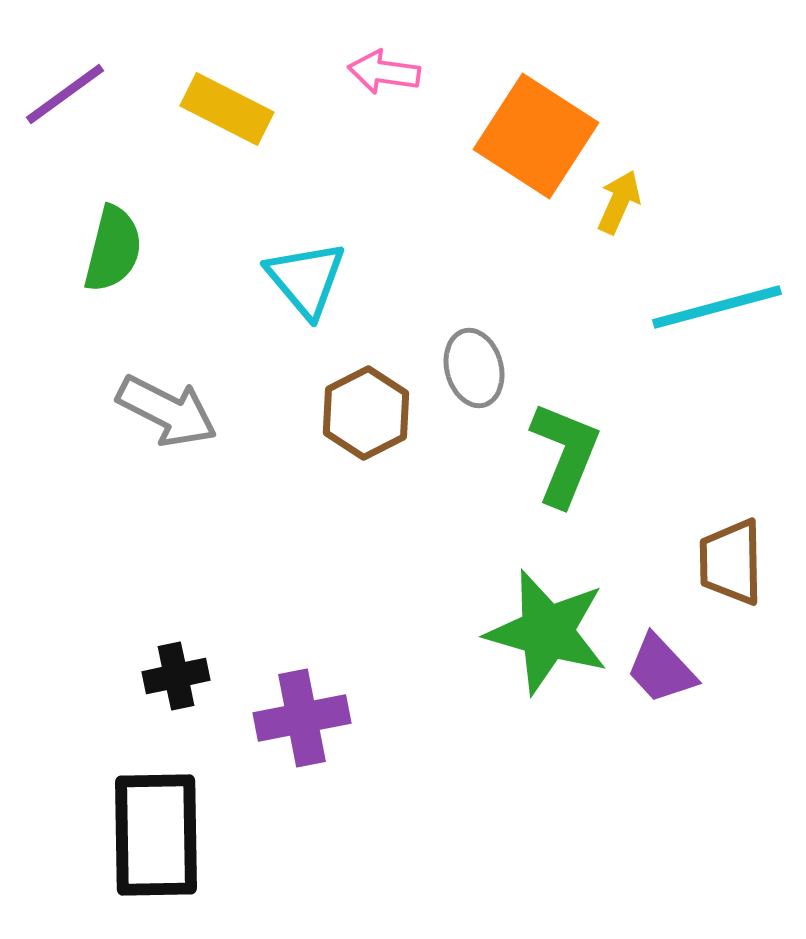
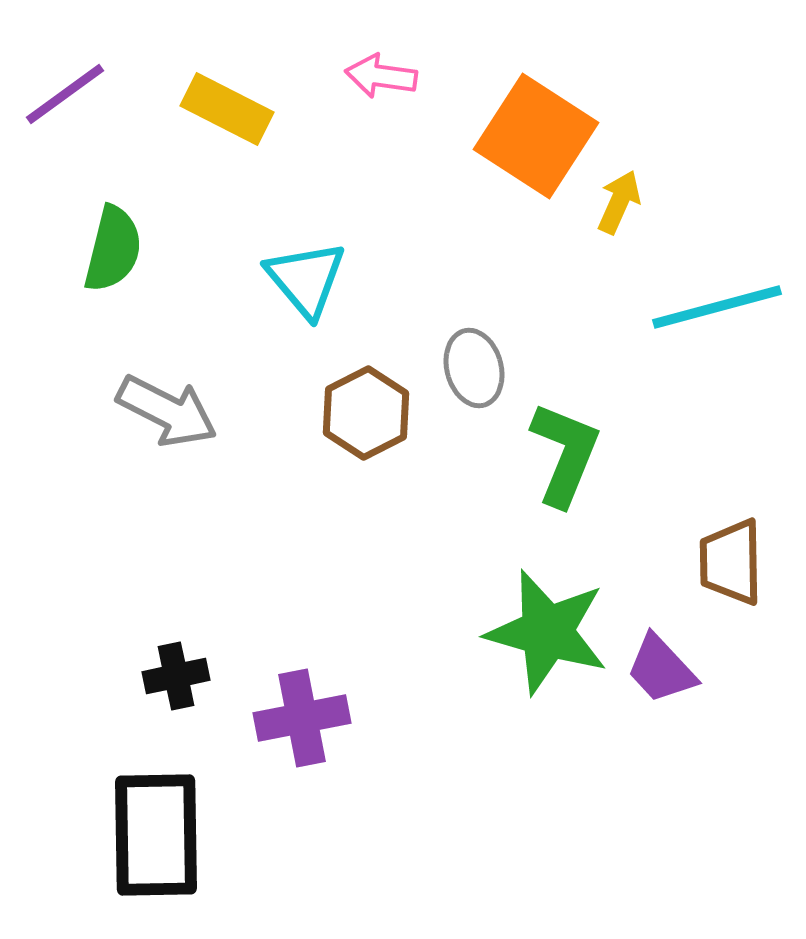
pink arrow: moved 3 px left, 4 px down
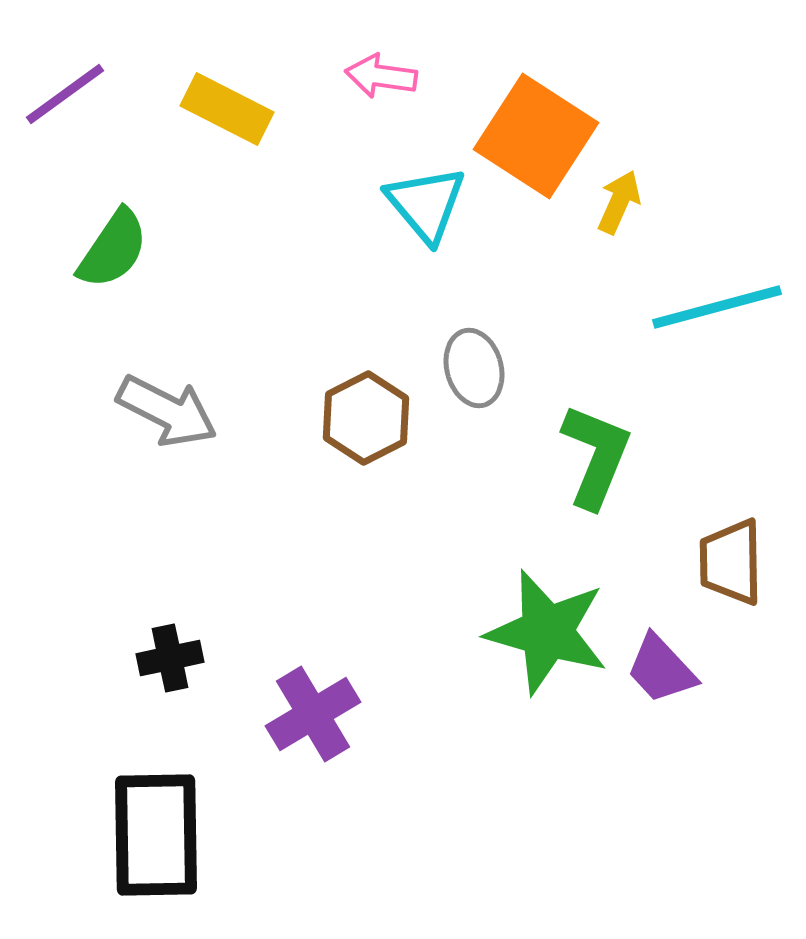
green semicircle: rotated 20 degrees clockwise
cyan triangle: moved 120 px right, 75 px up
brown hexagon: moved 5 px down
green L-shape: moved 31 px right, 2 px down
black cross: moved 6 px left, 18 px up
purple cross: moved 11 px right, 4 px up; rotated 20 degrees counterclockwise
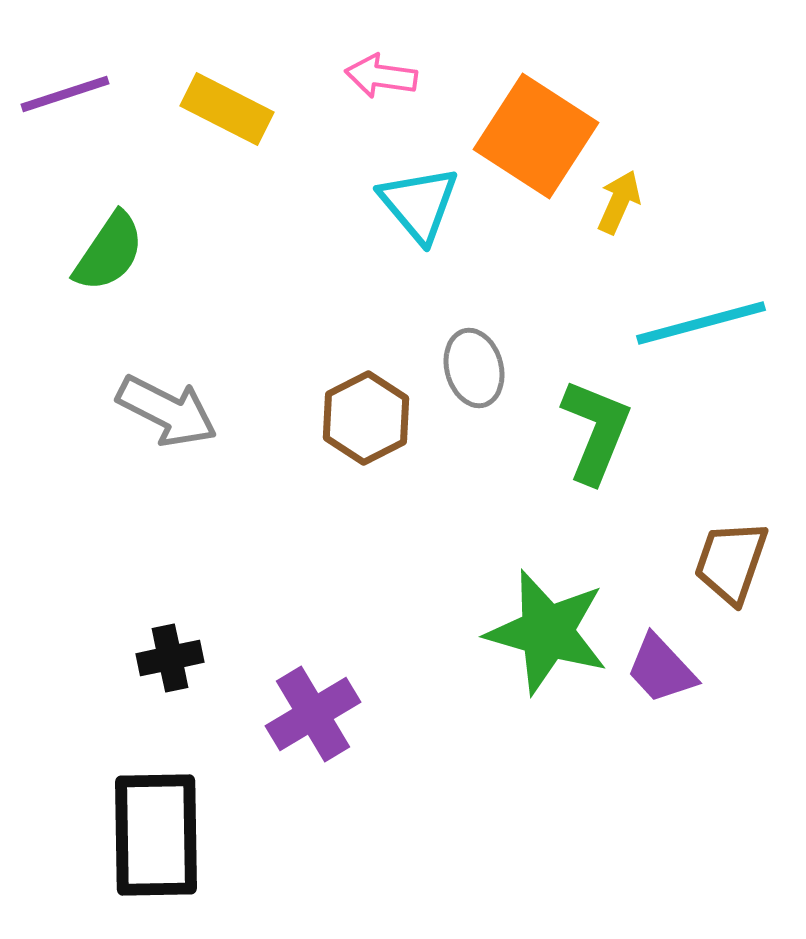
purple line: rotated 18 degrees clockwise
cyan triangle: moved 7 px left
green semicircle: moved 4 px left, 3 px down
cyan line: moved 16 px left, 16 px down
green L-shape: moved 25 px up
brown trapezoid: rotated 20 degrees clockwise
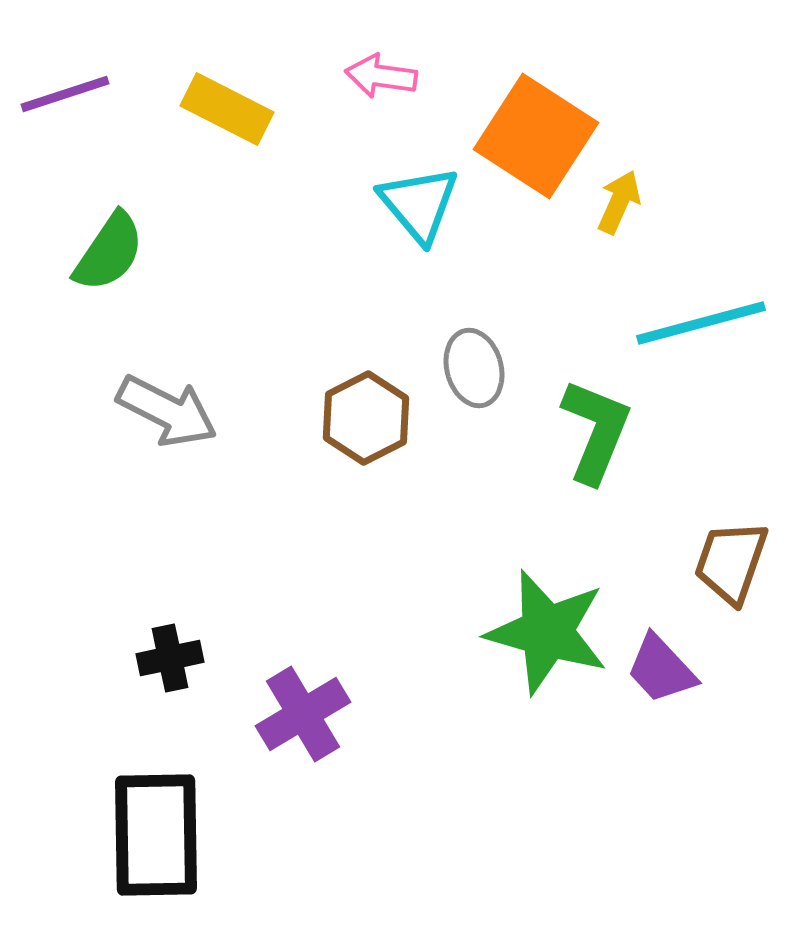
purple cross: moved 10 px left
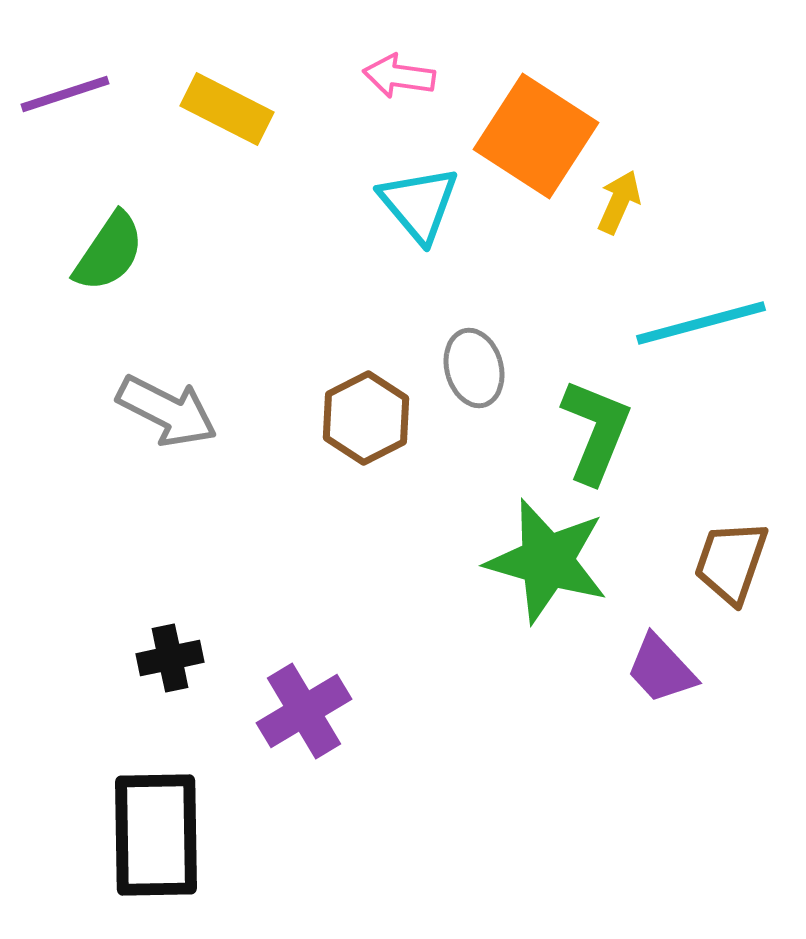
pink arrow: moved 18 px right
green star: moved 71 px up
purple cross: moved 1 px right, 3 px up
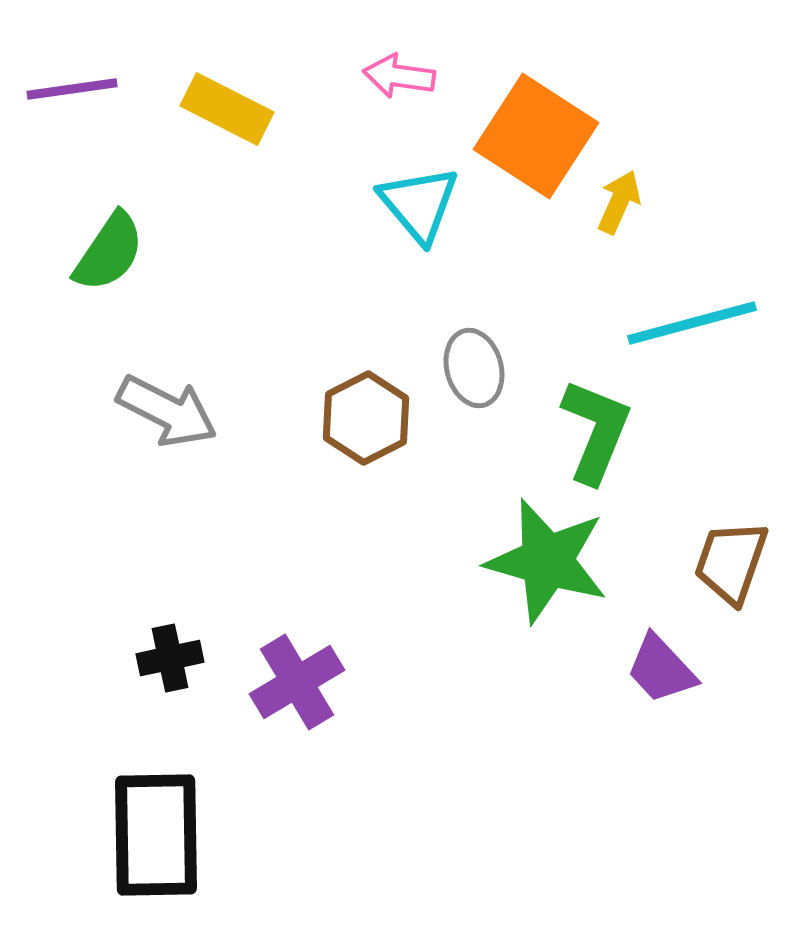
purple line: moved 7 px right, 5 px up; rotated 10 degrees clockwise
cyan line: moved 9 px left
purple cross: moved 7 px left, 29 px up
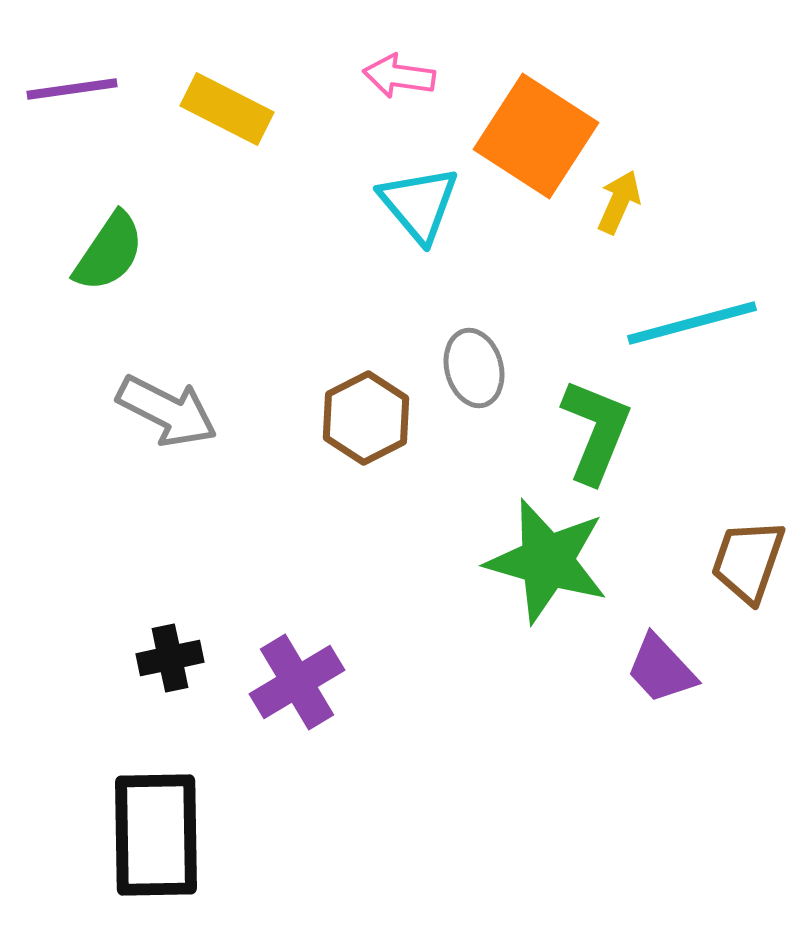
brown trapezoid: moved 17 px right, 1 px up
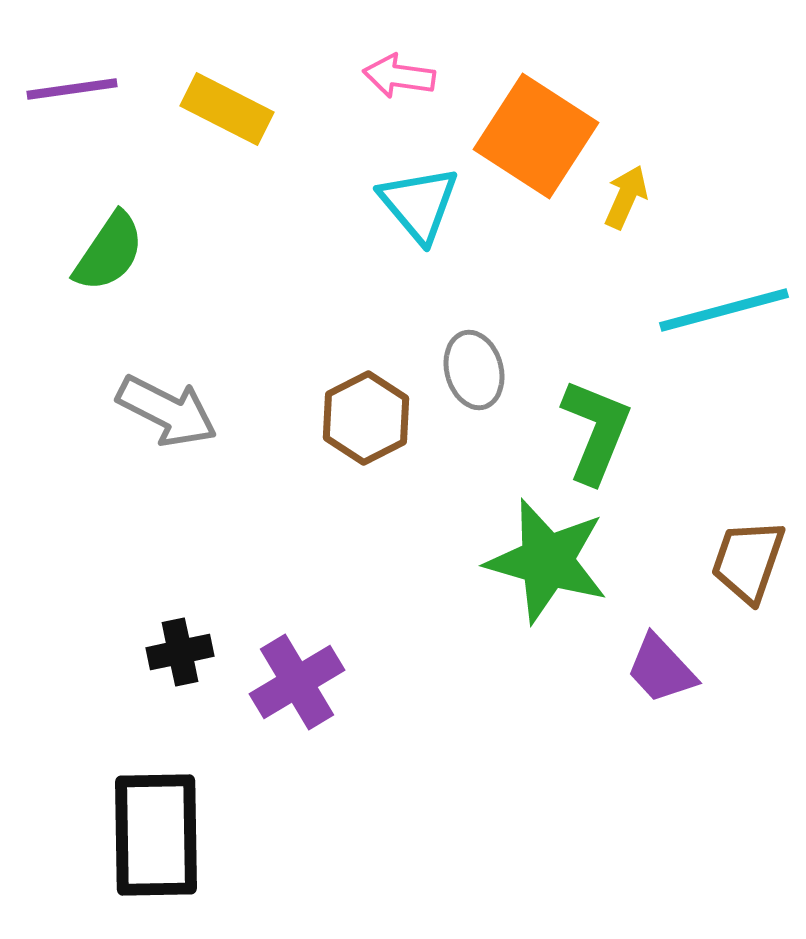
yellow arrow: moved 7 px right, 5 px up
cyan line: moved 32 px right, 13 px up
gray ellipse: moved 2 px down
black cross: moved 10 px right, 6 px up
